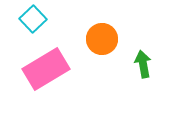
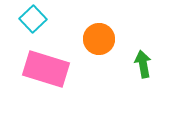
orange circle: moved 3 px left
pink rectangle: rotated 48 degrees clockwise
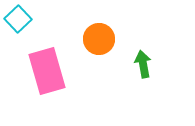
cyan square: moved 15 px left
pink rectangle: moved 1 px right, 2 px down; rotated 57 degrees clockwise
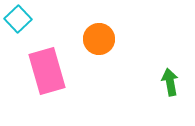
green arrow: moved 27 px right, 18 px down
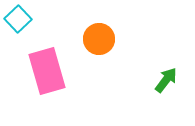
green arrow: moved 4 px left, 2 px up; rotated 48 degrees clockwise
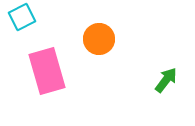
cyan square: moved 4 px right, 2 px up; rotated 16 degrees clockwise
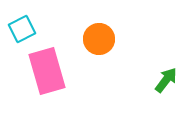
cyan square: moved 12 px down
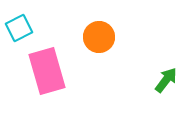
cyan square: moved 3 px left, 1 px up
orange circle: moved 2 px up
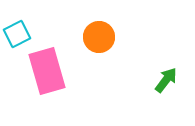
cyan square: moved 2 px left, 6 px down
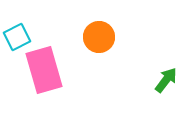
cyan square: moved 3 px down
pink rectangle: moved 3 px left, 1 px up
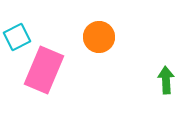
pink rectangle: rotated 39 degrees clockwise
green arrow: rotated 40 degrees counterclockwise
